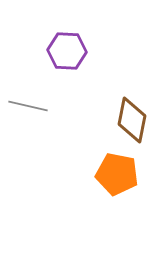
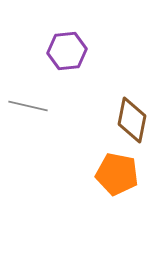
purple hexagon: rotated 9 degrees counterclockwise
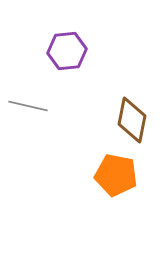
orange pentagon: moved 1 px left, 1 px down
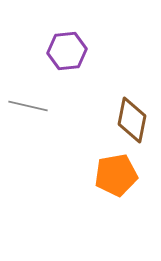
orange pentagon: rotated 21 degrees counterclockwise
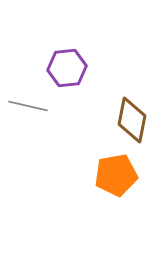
purple hexagon: moved 17 px down
